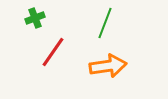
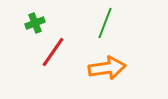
green cross: moved 5 px down
orange arrow: moved 1 px left, 2 px down
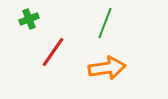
green cross: moved 6 px left, 4 px up
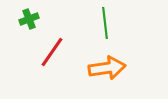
green line: rotated 28 degrees counterclockwise
red line: moved 1 px left
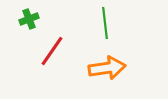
red line: moved 1 px up
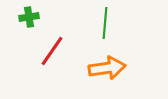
green cross: moved 2 px up; rotated 12 degrees clockwise
green line: rotated 12 degrees clockwise
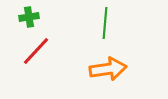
red line: moved 16 px left; rotated 8 degrees clockwise
orange arrow: moved 1 px right, 1 px down
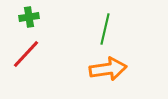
green line: moved 6 px down; rotated 8 degrees clockwise
red line: moved 10 px left, 3 px down
